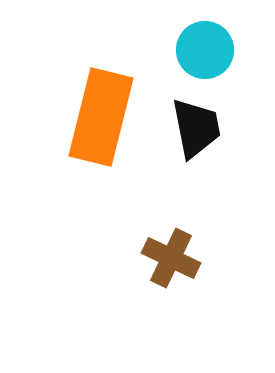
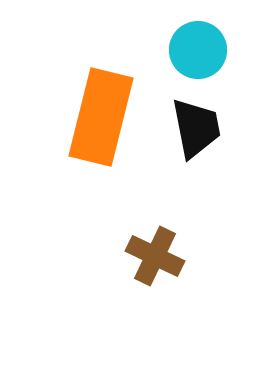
cyan circle: moved 7 px left
brown cross: moved 16 px left, 2 px up
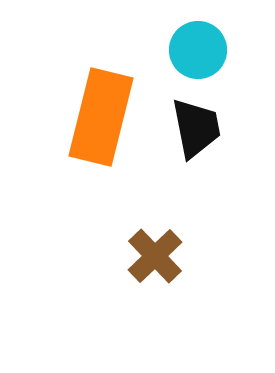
brown cross: rotated 20 degrees clockwise
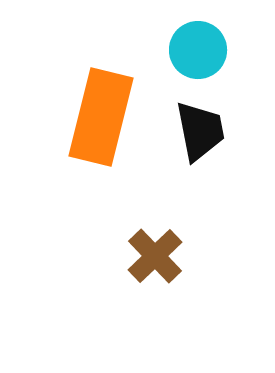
black trapezoid: moved 4 px right, 3 px down
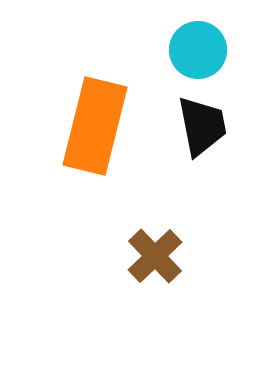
orange rectangle: moved 6 px left, 9 px down
black trapezoid: moved 2 px right, 5 px up
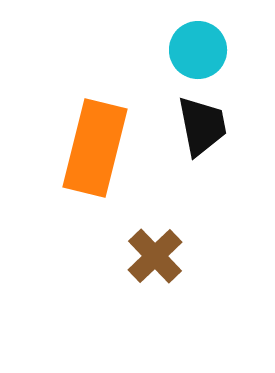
orange rectangle: moved 22 px down
